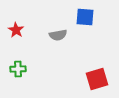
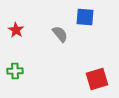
gray semicircle: moved 2 px right, 1 px up; rotated 120 degrees counterclockwise
green cross: moved 3 px left, 2 px down
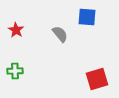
blue square: moved 2 px right
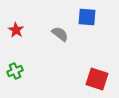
gray semicircle: rotated 12 degrees counterclockwise
green cross: rotated 21 degrees counterclockwise
red square: rotated 35 degrees clockwise
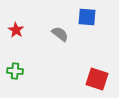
green cross: rotated 28 degrees clockwise
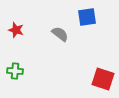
blue square: rotated 12 degrees counterclockwise
red star: rotated 14 degrees counterclockwise
red square: moved 6 px right
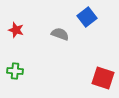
blue square: rotated 30 degrees counterclockwise
gray semicircle: rotated 18 degrees counterclockwise
red square: moved 1 px up
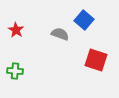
blue square: moved 3 px left, 3 px down; rotated 12 degrees counterclockwise
red star: rotated 14 degrees clockwise
red square: moved 7 px left, 18 px up
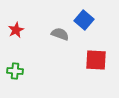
red star: rotated 14 degrees clockwise
red square: rotated 15 degrees counterclockwise
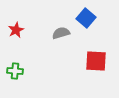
blue square: moved 2 px right, 2 px up
gray semicircle: moved 1 px right, 1 px up; rotated 36 degrees counterclockwise
red square: moved 1 px down
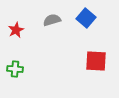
gray semicircle: moved 9 px left, 13 px up
green cross: moved 2 px up
